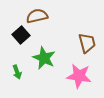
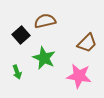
brown semicircle: moved 8 px right, 5 px down
brown trapezoid: rotated 60 degrees clockwise
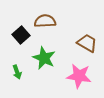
brown semicircle: rotated 10 degrees clockwise
brown trapezoid: rotated 105 degrees counterclockwise
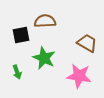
black square: rotated 30 degrees clockwise
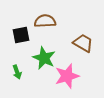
brown trapezoid: moved 4 px left
pink star: moved 12 px left; rotated 25 degrees counterclockwise
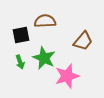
brown trapezoid: moved 2 px up; rotated 100 degrees clockwise
green arrow: moved 3 px right, 10 px up
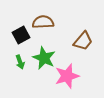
brown semicircle: moved 2 px left, 1 px down
black square: rotated 18 degrees counterclockwise
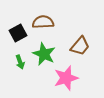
black square: moved 3 px left, 2 px up
brown trapezoid: moved 3 px left, 5 px down
green star: moved 4 px up
pink star: moved 1 px left, 2 px down
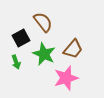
brown semicircle: rotated 55 degrees clockwise
black square: moved 3 px right, 5 px down
brown trapezoid: moved 7 px left, 3 px down
green arrow: moved 4 px left
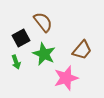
brown trapezoid: moved 9 px right, 1 px down
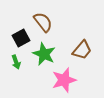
pink star: moved 2 px left, 2 px down
